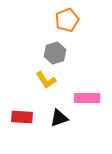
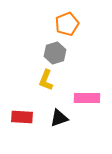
orange pentagon: moved 4 px down
yellow L-shape: rotated 55 degrees clockwise
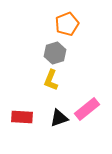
yellow L-shape: moved 5 px right
pink rectangle: moved 11 px down; rotated 40 degrees counterclockwise
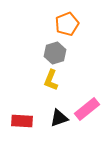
red rectangle: moved 4 px down
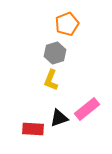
red rectangle: moved 11 px right, 8 px down
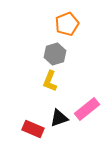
gray hexagon: moved 1 px down
yellow L-shape: moved 1 px left, 1 px down
red rectangle: rotated 20 degrees clockwise
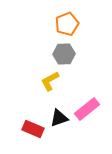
gray hexagon: moved 9 px right; rotated 15 degrees clockwise
yellow L-shape: rotated 40 degrees clockwise
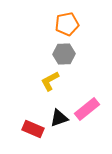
orange pentagon: rotated 10 degrees clockwise
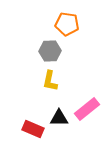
orange pentagon: rotated 20 degrees clockwise
gray hexagon: moved 14 px left, 3 px up
yellow L-shape: rotated 50 degrees counterclockwise
black triangle: rotated 18 degrees clockwise
